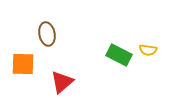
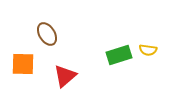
brown ellipse: rotated 20 degrees counterclockwise
green rectangle: rotated 45 degrees counterclockwise
red triangle: moved 3 px right, 6 px up
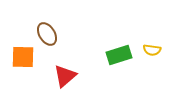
yellow semicircle: moved 4 px right
orange square: moved 7 px up
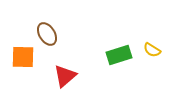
yellow semicircle: rotated 24 degrees clockwise
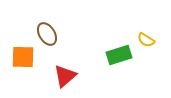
yellow semicircle: moved 6 px left, 10 px up
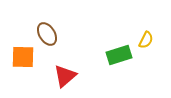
yellow semicircle: rotated 96 degrees counterclockwise
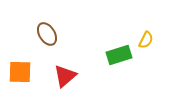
orange square: moved 3 px left, 15 px down
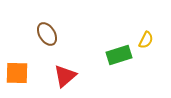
orange square: moved 3 px left, 1 px down
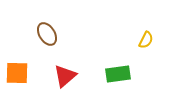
green rectangle: moved 1 px left, 19 px down; rotated 10 degrees clockwise
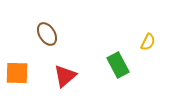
yellow semicircle: moved 2 px right, 2 px down
green rectangle: moved 9 px up; rotated 70 degrees clockwise
